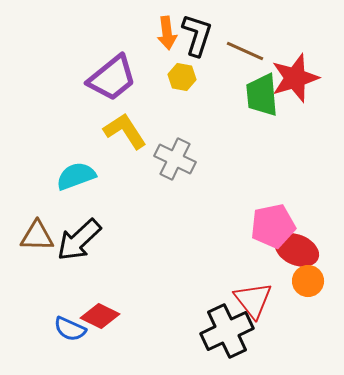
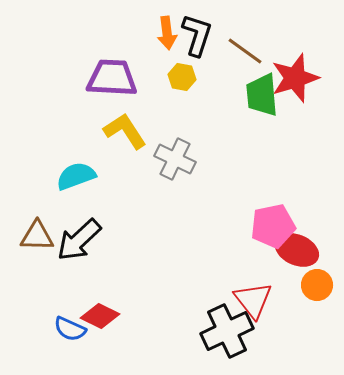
brown line: rotated 12 degrees clockwise
purple trapezoid: rotated 138 degrees counterclockwise
orange circle: moved 9 px right, 4 px down
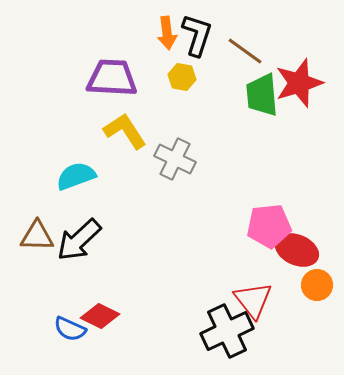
red star: moved 4 px right, 5 px down
pink pentagon: moved 4 px left; rotated 6 degrees clockwise
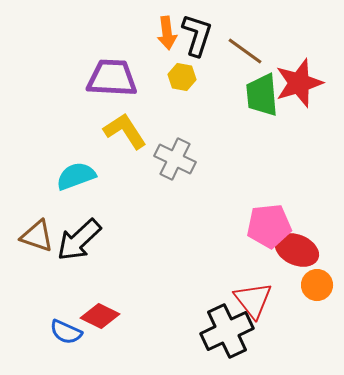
brown triangle: rotated 18 degrees clockwise
blue semicircle: moved 4 px left, 3 px down
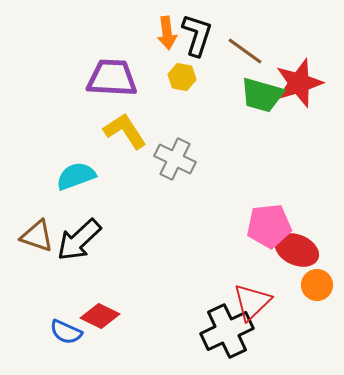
green trapezoid: rotated 69 degrees counterclockwise
red triangle: moved 1 px left, 2 px down; rotated 24 degrees clockwise
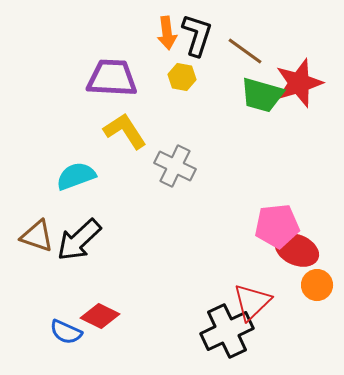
gray cross: moved 7 px down
pink pentagon: moved 8 px right
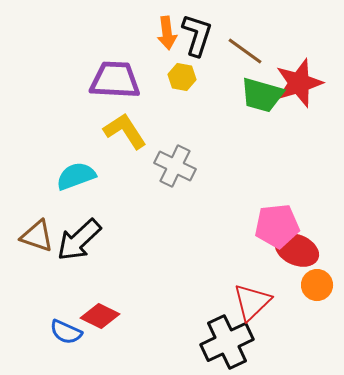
purple trapezoid: moved 3 px right, 2 px down
black cross: moved 11 px down
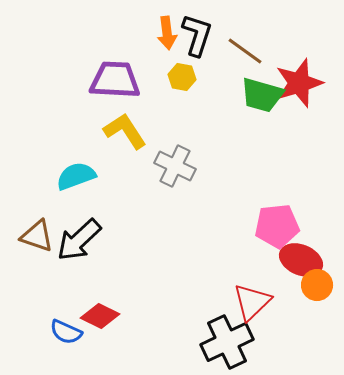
red ellipse: moved 4 px right, 10 px down
